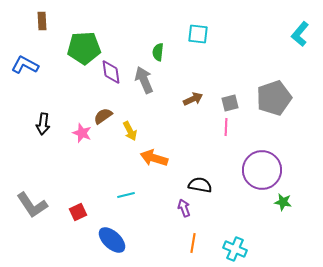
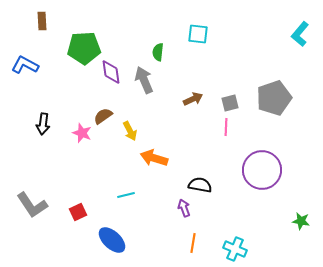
green star: moved 18 px right, 19 px down
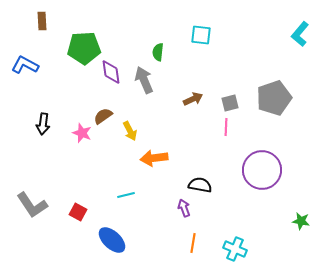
cyan square: moved 3 px right, 1 px down
orange arrow: rotated 24 degrees counterclockwise
red square: rotated 36 degrees counterclockwise
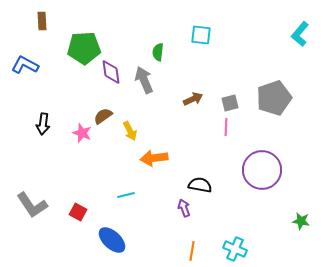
orange line: moved 1 px left, 8 px down
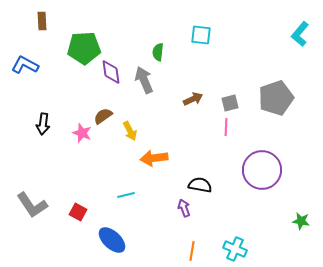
gray pentagon: moved 2 px right
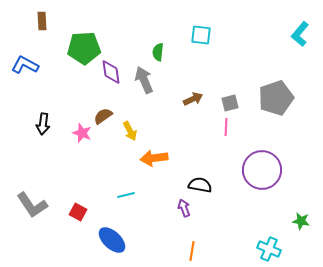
cyan cross: moved 34 px right
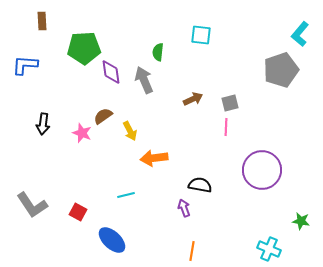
blue L-shape: rotated 24 degrees counterclockwise
gray pentagon: moved 5 px right, 28 px up
